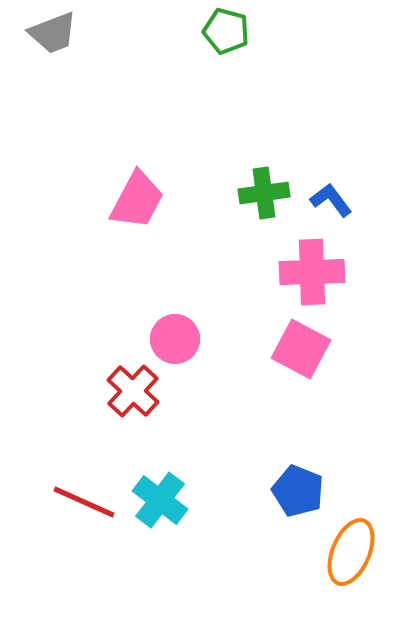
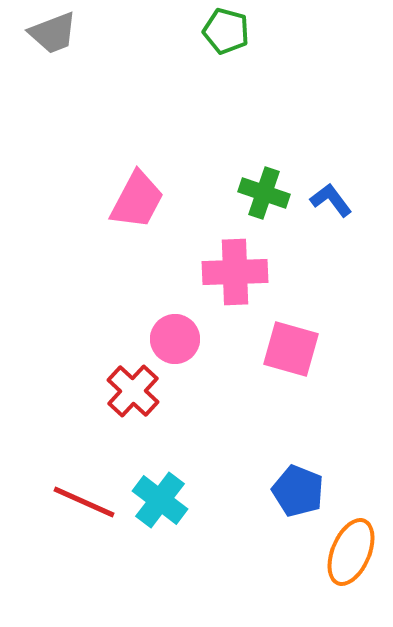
green cross: rotated 27 degrees clockwise
pink cross: moved 77 px left
pink square: moved 10 px left; rotated 12 degrees counterclockwise
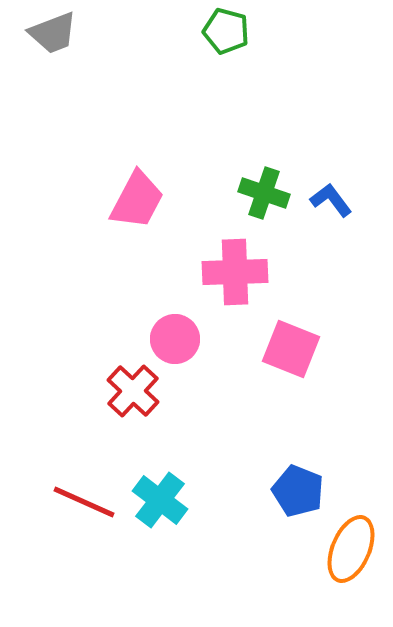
pink square: rotated 6 degrees clockwise
orange ellipse: moved 3 px up
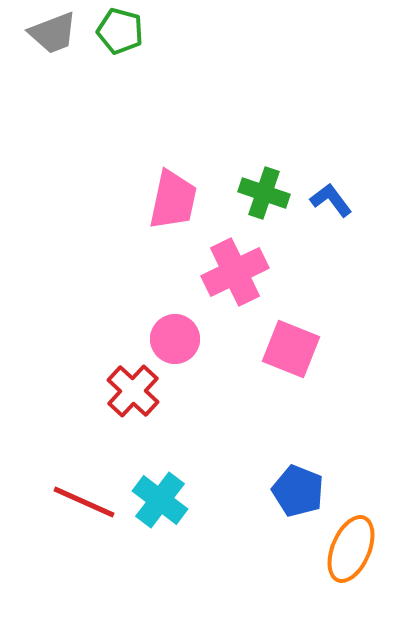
green pentagon: moved 106 px left
pink trapezoid: moved 36 px right; rotated 16 degrees counterclockwise
pink cross: rotated 24 degrees counterclockwise
